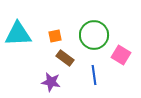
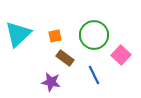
cyan triangle: rotated 40 degrees counterclockwise
pink square: rotated 12 degrees clockwise
blue line: rotated 18 degrees counterclockwise
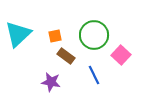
brown rectangle: moved 1 px right, 2 px up
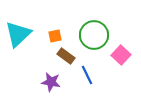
blue line: moved 7 px left
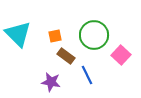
cyan triangle: rotated 32 degrees counterclockwise
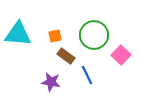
cyan triangle: rotated 40 degrees counterclockwise
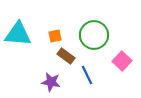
pink square: moved 1 px right, 6 px down
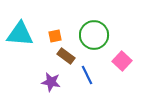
cyan triangle: moved 2 px right
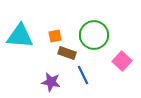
cyan triangle: moved 2 px down
brown rectangle: moved 1 px right, 3 px up; rotated 18 degrees counterclockwise
blue line: moved 4 px left
